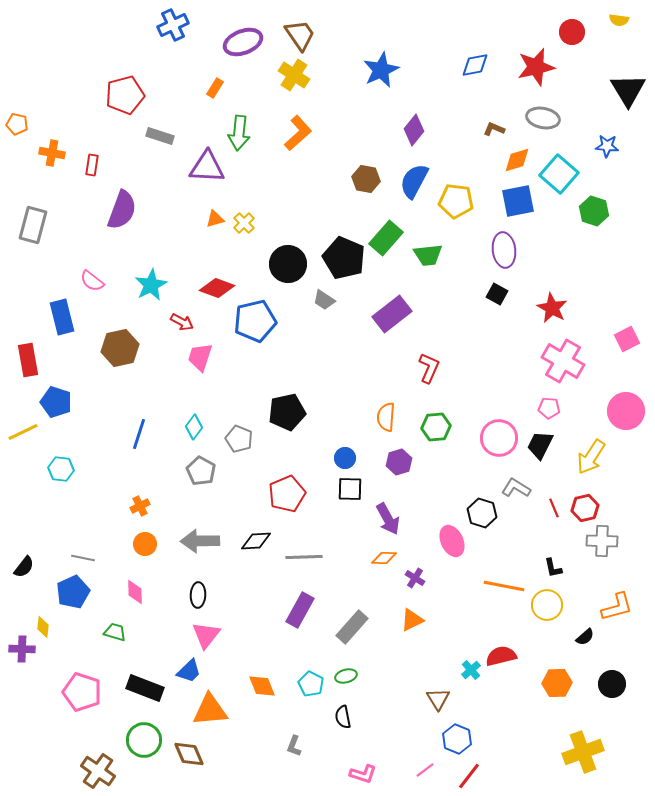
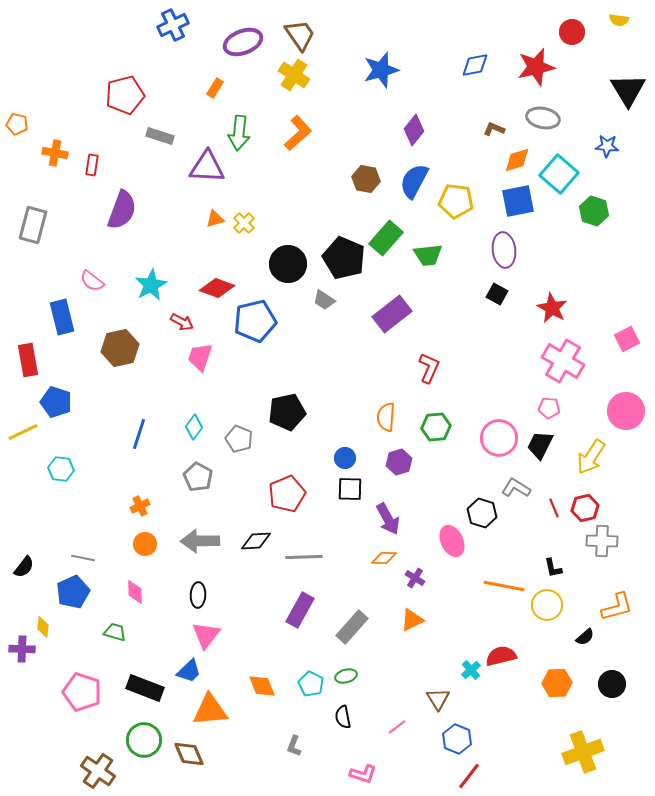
blue star at (381, 70): rotated 9 degrees clockwise
orange cross at (52, 153): moved 3 px right
gray pentagon at (201, 471): moved 3 px left, 6 px down
pink line at (425, 770): moved 28 px left, 43 px up
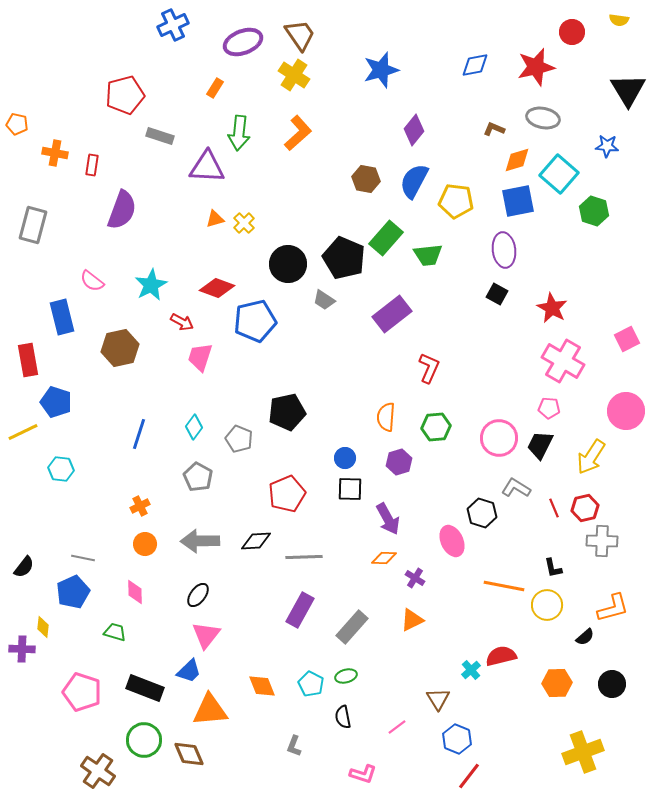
black ellipse at (198, 595): rotated 35 degrees clockwise
orange L-shape at (617, 607): moved 4 px left, 1 px down
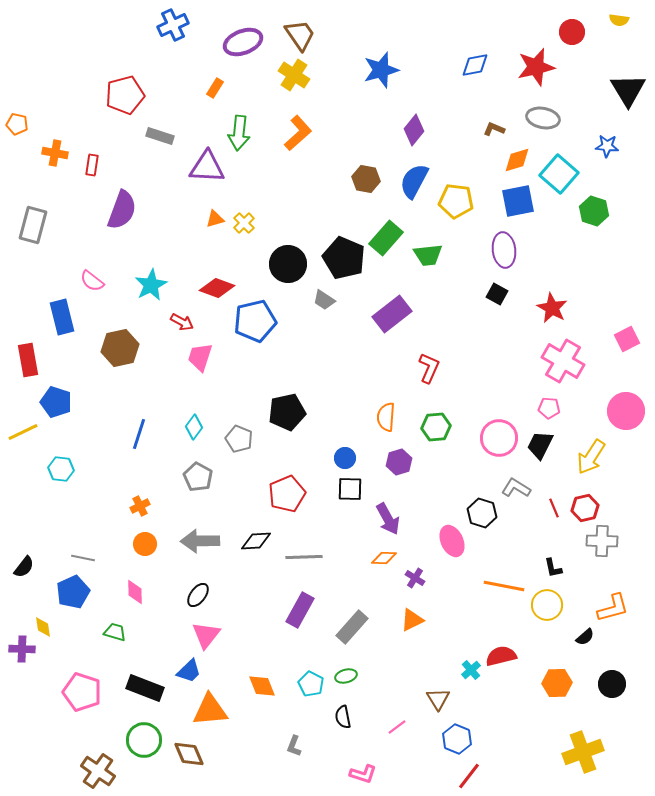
yellow diamond at (43, 627): rotated 15 degrees counterclockwise
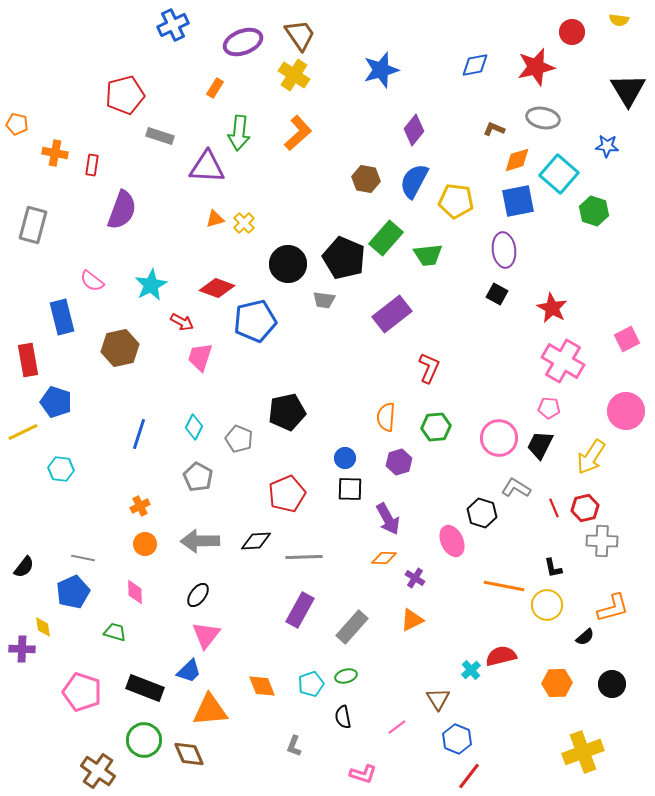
gray trapezoid at (324, 300): rotated 25 degrees counterclockwise
cyan diamond at (194, 427): rotated 10 degrees counterclockwise
cyan pentagon at (311, 684): rotated 25 degrees clockwise
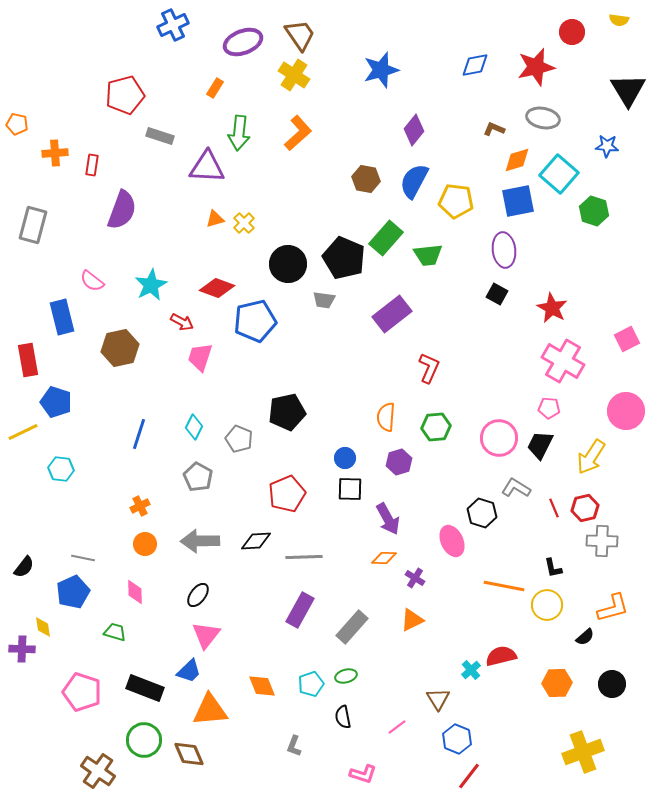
orange cross at (55, 153): rotated 15 degrees counterclockwise
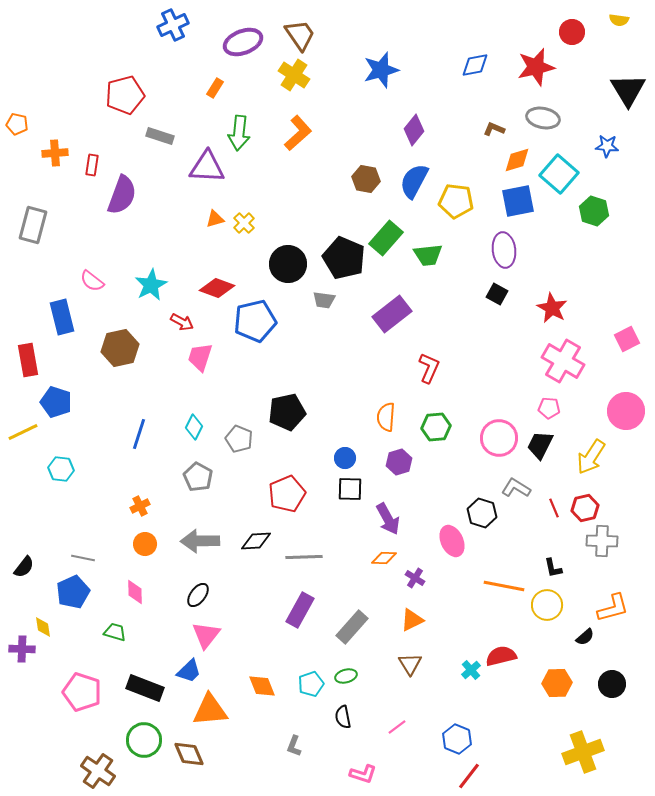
purple semicircle at (122, 210): moved 15 px up
brown triangle at (438, 699): moved 28 px left, 35 px up
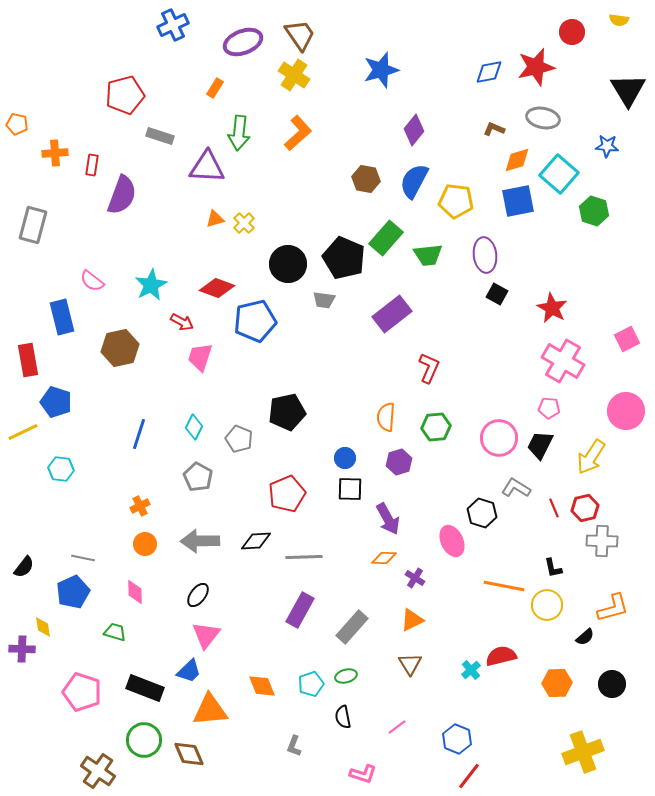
blue diamond at (475, 65): moved 14 px right, 7 px down
purple ellipse at (504, 250): moved 19 px left, 5 px down
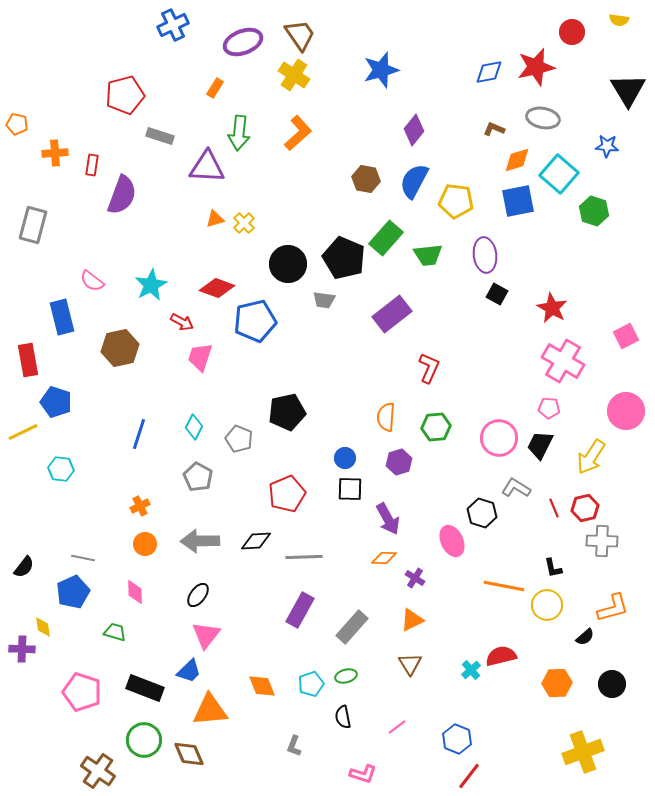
pink square at (627, 339): moved 1 px left, 3 px up
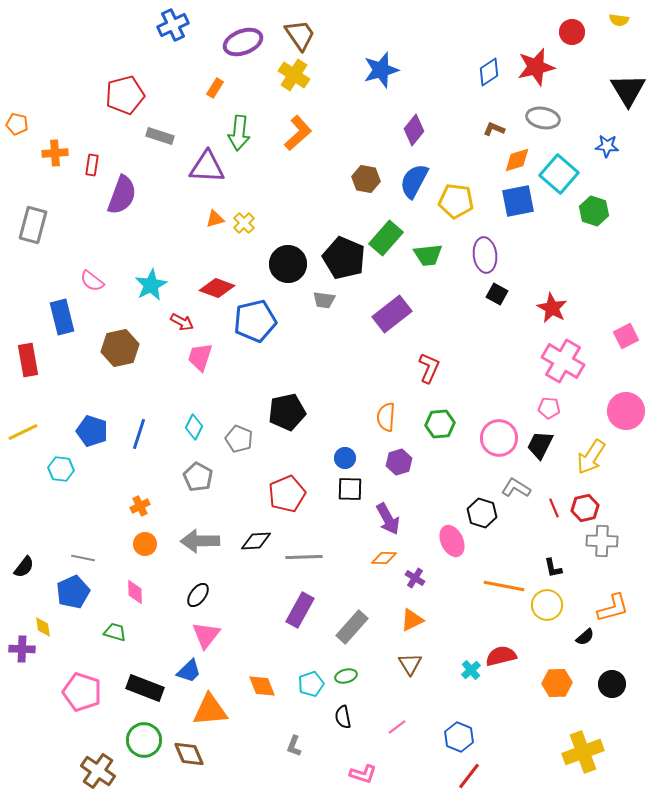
blue diamond at (489, 72): rotated 24 degrees counterclockwise
blue pentagon at (56, 402): moved 36 px right, 29 px down
green hexagon at (436, 427): moved 4 px right, 3 px up
blue hexagon at (457, 739): moved 2 px right, 2 px up
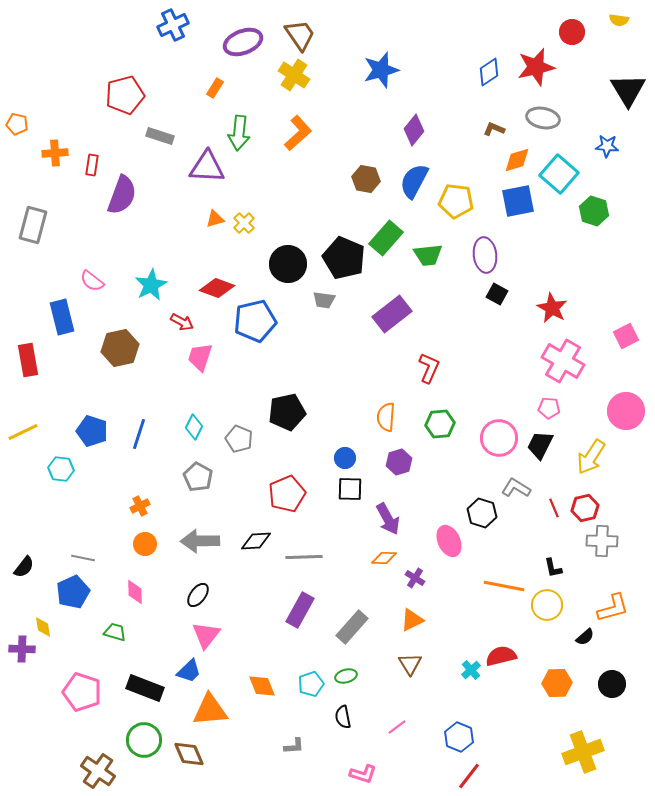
pink ellipse at (452, 541): moved 3 px left
gray L-shape at (294, 746): rotated 115 degrees counterclockwise
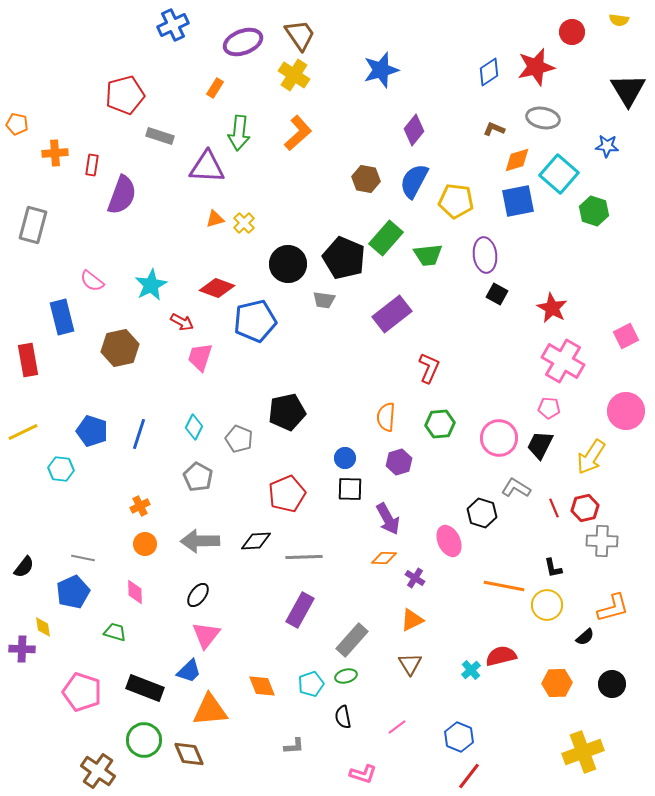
gray rectangle at (352, 627): moved 13 px down
